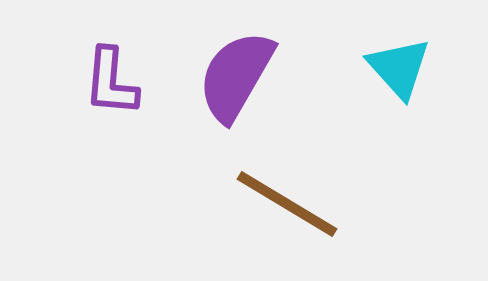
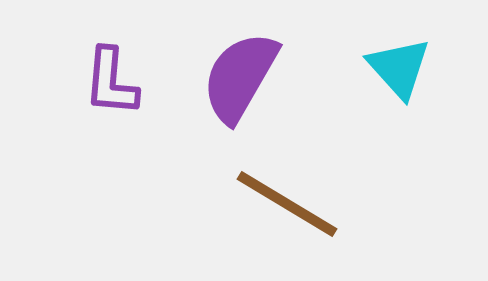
purple semicircle: moved 4 px right, 1 px down
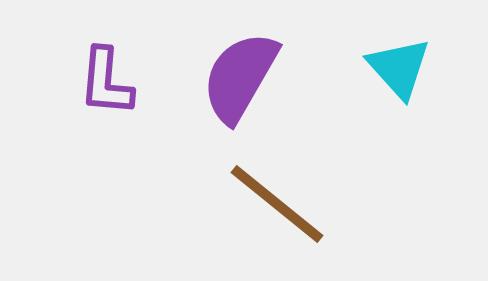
purple L-shape: moved 5 px left
brown line: moved 10 px left; rotated 8 degrees clockwise
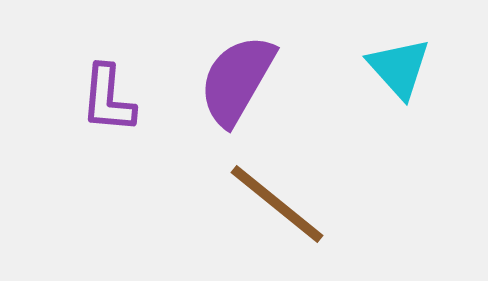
purple semicircle: moved 3 px left, 3 px down
purple L-shape: moved 2 px right, 17 px down
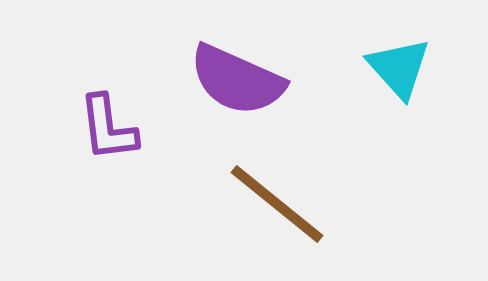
purple semicircle: rotated 96 degrees counterclockwise
purple L-shape: moved 29 px down; rotated 12 degrees counterclockwise
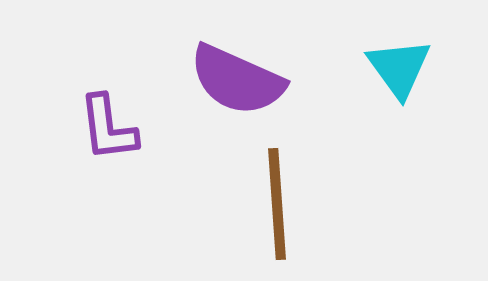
cyan triangle: rotated 6 degrees clockwise
brown line: rotated 47 degrees clockwise
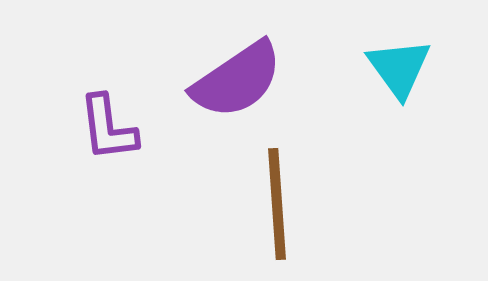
purple semicircle: rotated 58 degrees counterclockwise
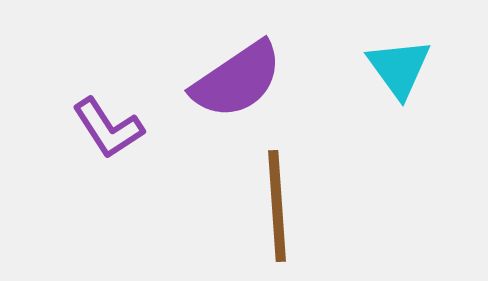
purple L-shape: rotated 26 degrees counterclockwise
brown line: moved 2 px down
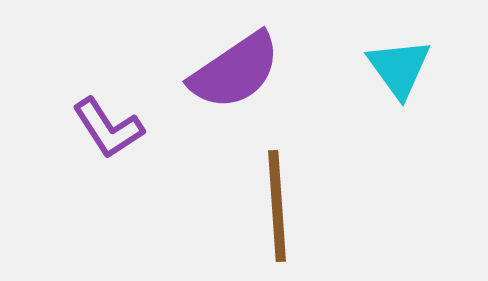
purple semicircle: moved 2 px left, 9 px up
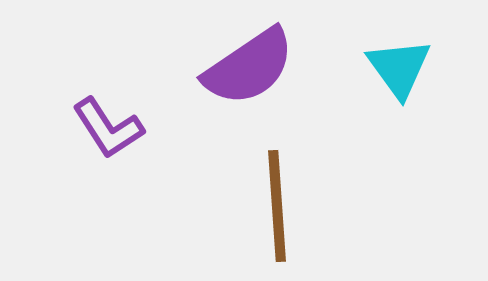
purple semicircle: moved 14 px right, 4 px up
